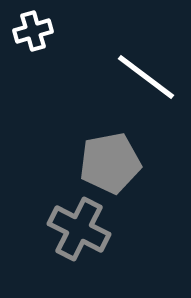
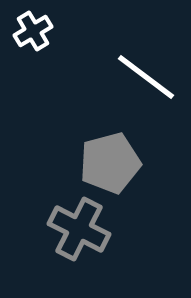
white cross: rotated 15 degrees counterclockwise
gray pentagon: rotated 4 degrees counterclockwise
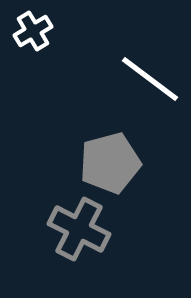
white line: moved 4 px right, 2 px down
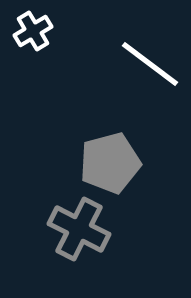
white line: moved 15 px up
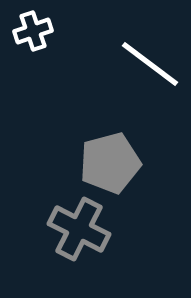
white cross: rotated 12 degrees clockwise
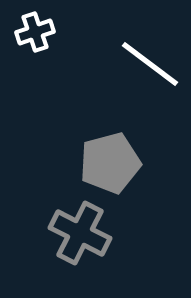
white cross: moved 2 px right, 1 px down
gray cross: moved 1 px right, 4 px down
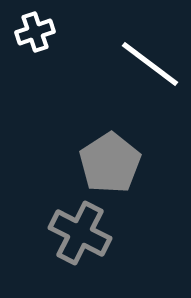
gray pentagon: rotated 18 degrees counterclockwise
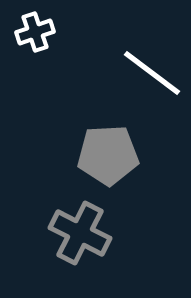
white line: moved 2 px right, 9 px down
gray pentagon: moved 2 px left, 8 px up; rotated 30 degrees clockwise
